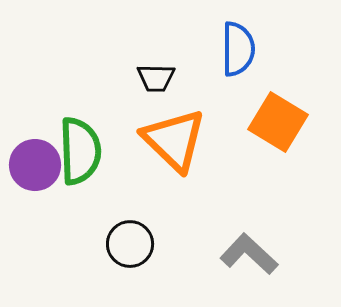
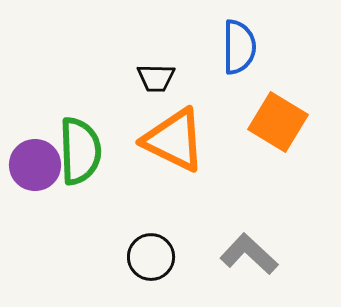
blue semicircle: moved 1 px right, 2 px up
orange triangle: rotated 18 degrees counterclockwise
black circle: moved 21 px right, 13 px down
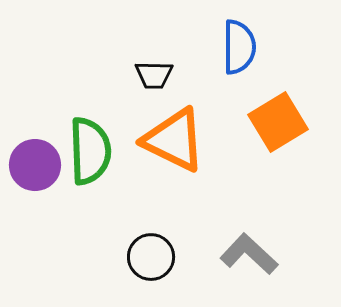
black trapezoid: moved 2 px left, 3 px up
orange square: rotated 28 degrees clockwise
green semicircle: moved 10 px right
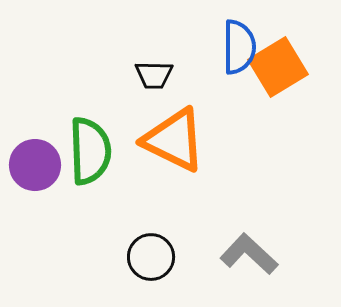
orange square: moved 55 px up
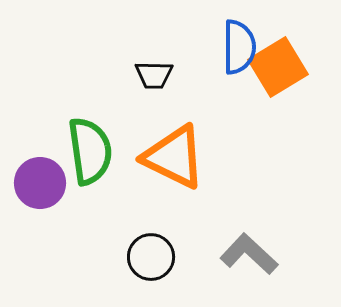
orange triangle: moved 17 px down
green semicircle: rotated 6 degrees counterclockwise
purple circle: moved 5 px right, 18 px down
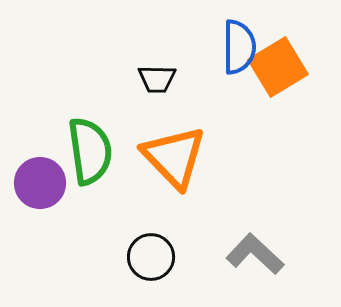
black trapezoid: moved 3 px right, 4 px down
orange triangle: rotated 20 degrees clockwise
gray L-shape: moved 6 px right
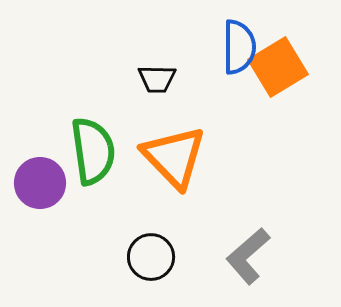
green semicircle: moved 3 px right
gray L-shape: moved 7 px left, 2 px down; rotated 84 degrees counterclockwise
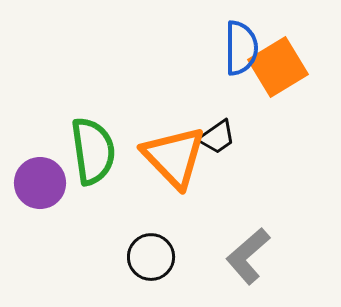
blue semicircle: moved 2 px right, 1 px down
black trapezoid: moved 60 px right, 58 px down; rotated 36 degrees counterclockwise
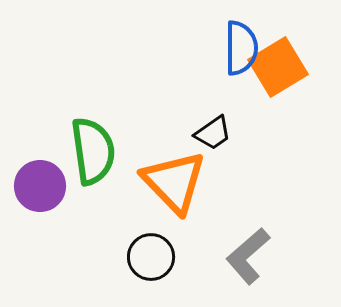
black trapezoid: moved 4 px left, 4 px up
orange triangle: moved 25 px down
purple circle: moved 3 px down
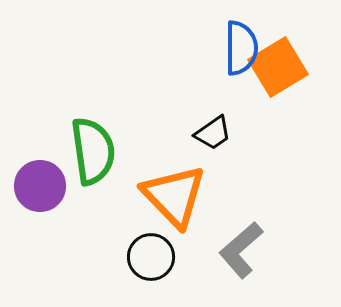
orange triangle: moved 14 px down
gray L-shape: moved 7 px left, 6 px up
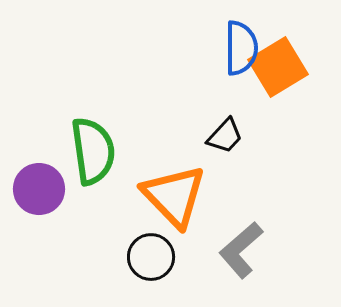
black trapezoid: moved 12 px right, 3 px down; rotated 12 degrees counterclockwise
purple circle: moved 1 px left, 3 px down
